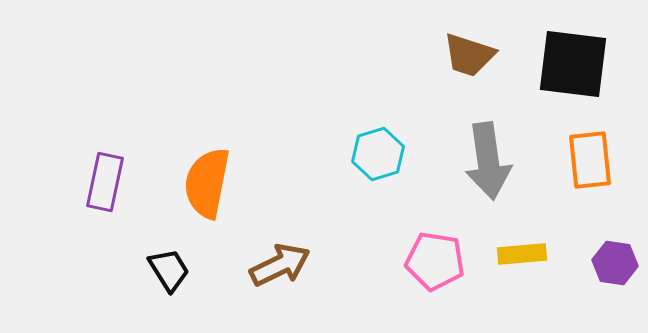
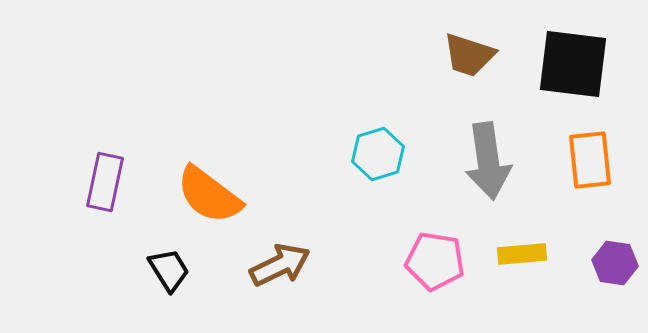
orange semicircle: moved 2 px right, 12 px down; rotated 64 degrees counterclockwise
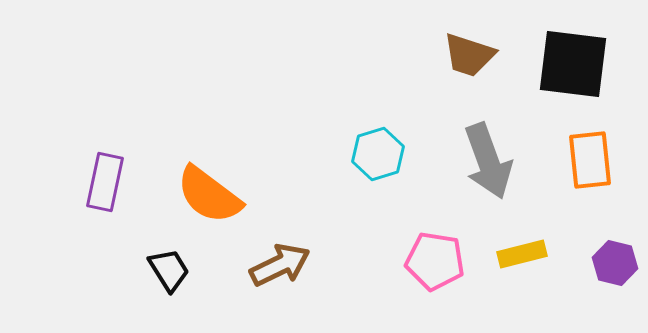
gray arrow: rotated 12 degrees counterclockwise
yellow rectangle: rotated 9 degrees counterclockwise
purple hexagon: rotated 6 degrees clockwise
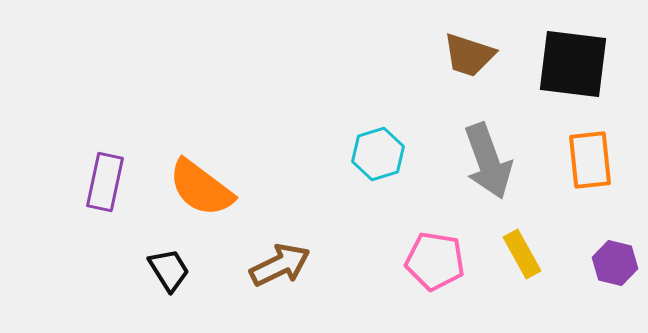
orange semicircle: moved 8 px left, 7 px up
yellow rectangle: rotated 75 degrees clockwise
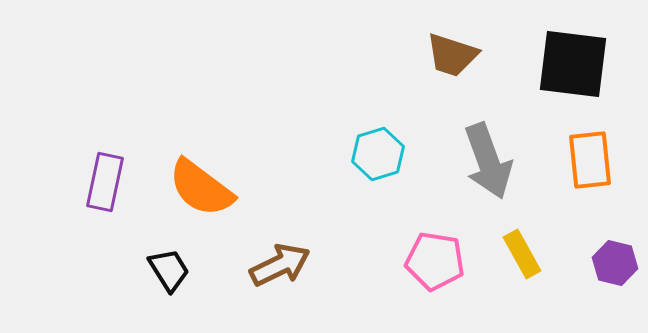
brown trapezoid: moved 17 px left
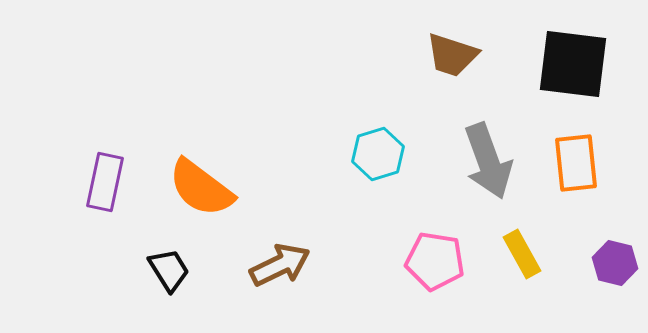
orange rectangle: moved 14 px left, 3 px down
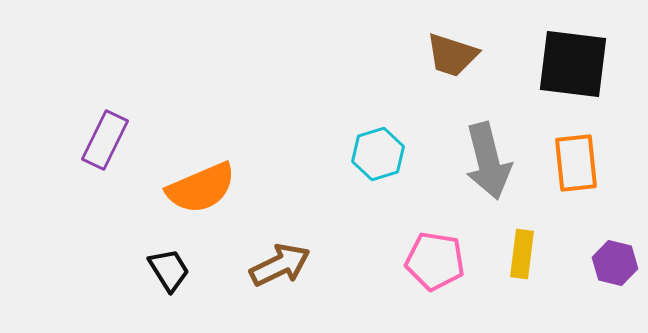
gray arrow: rotated 6 degrees clockwise
purple rectangle: moved 42 px up; rotated 14 degrees clockwise
orange semicircle: rotated 60 degrees counterclockwise
yellow rectangle: rotated 36 degrees clockwise
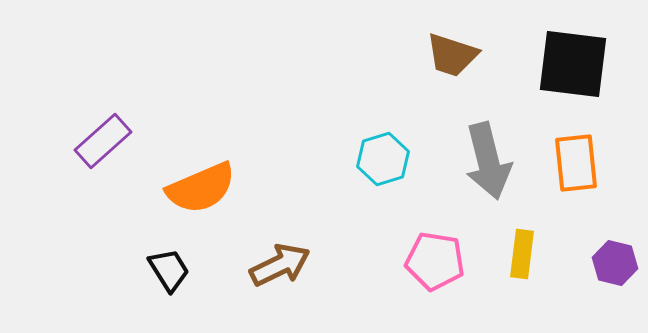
purple rectangle: moved 2 px left, 1 px down; rotated 22 degrees clockwise
cyan hexagon: moved 5 px right, 5 px down
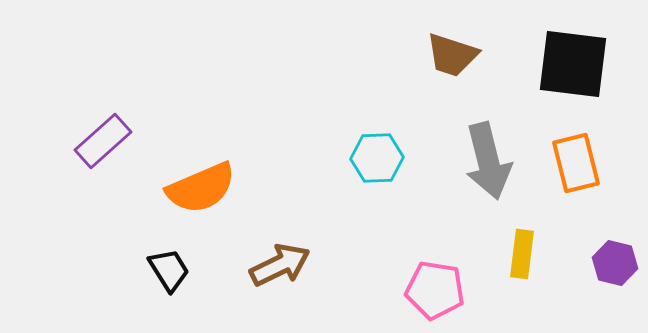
cyan hexagon: moved 6 px left, 1 px up; rotated 15 degrees clockwise
orange rectangle: rotated 8 degrees counterclockwise
pink pentagon: moved 29 px down
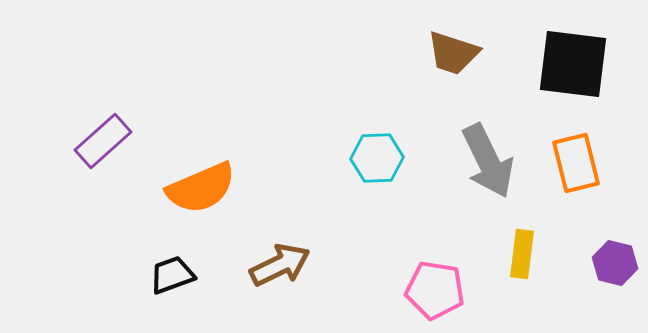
brown trapezoid: moved 1 px right, 2 px up
gray arrow: rotated 12 degrees counterclockwise
black trapezoid: moved 3 px right, 5 px down; rotated 78 degrees counterclockwise
